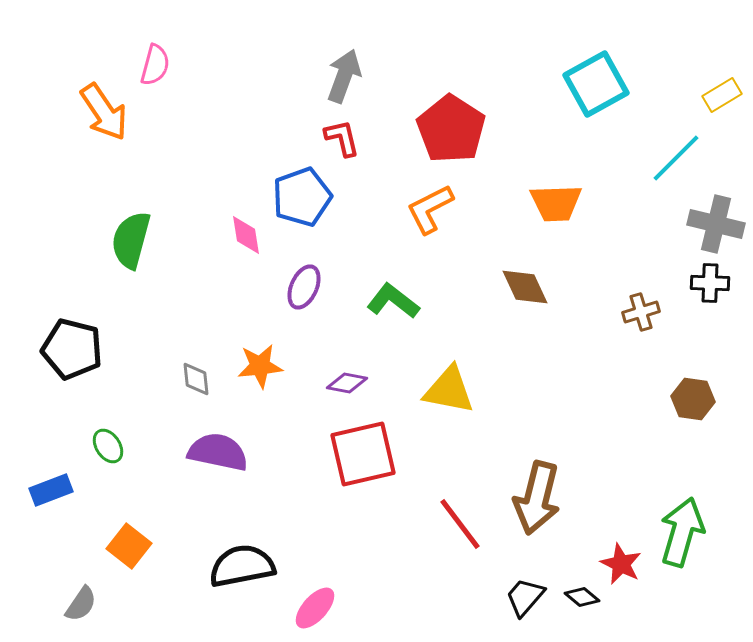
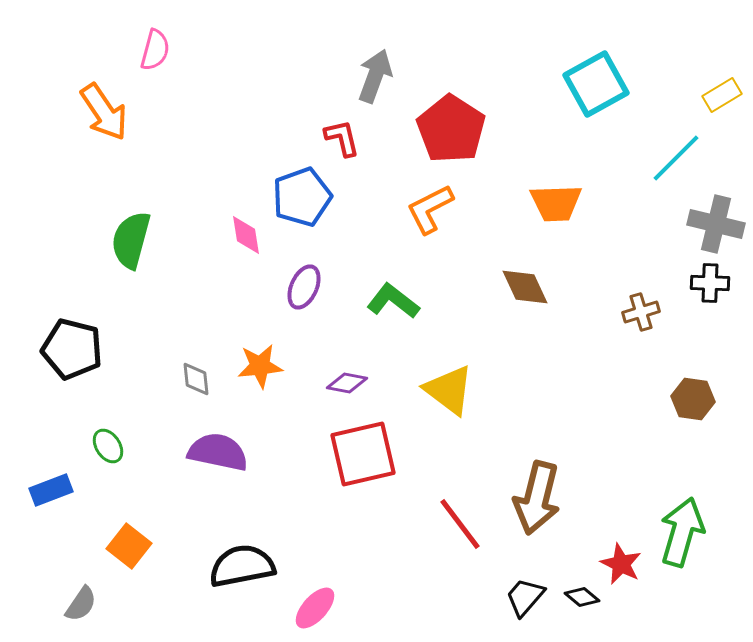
pink semicircle: moved 15 px up
gray arrow: moved 31 px right
yellow triangle: rotated 26 degrees clockwise
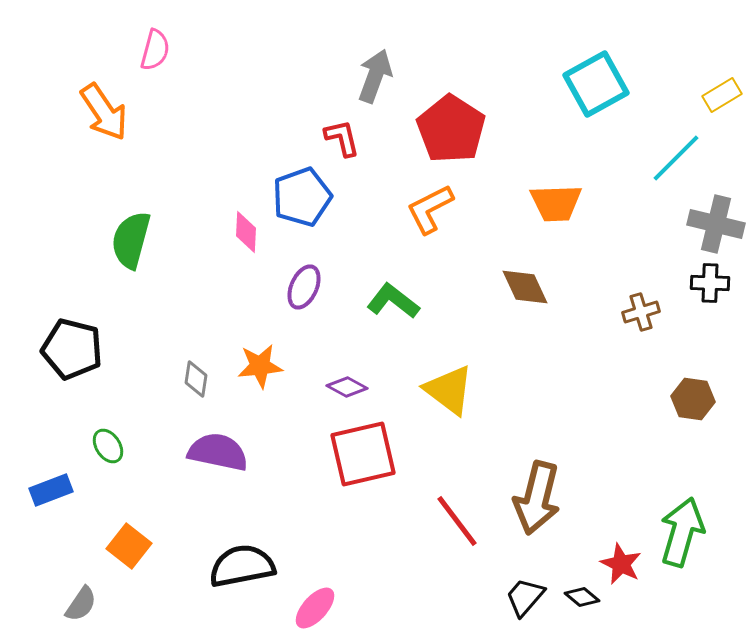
pink diamond: moved 3 px up; rotated 12 degrees clockwise
gray diamond: rotated 15 degrees clockwise
purple diamond: moved 4 px down; rotated 18 degrees clockwise
red line: moved 3 px left, 3 px up
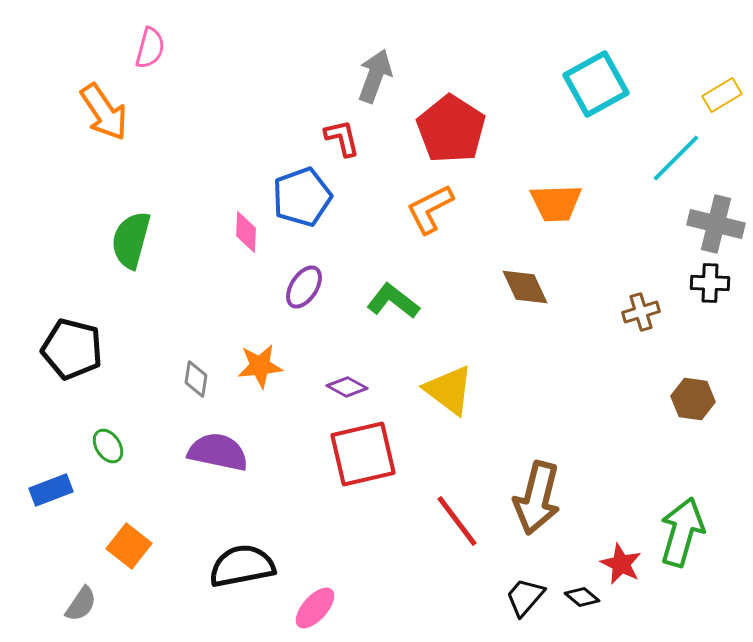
pink semicircle: moved 5 px left, 2 px up
purple ellipse: rotated 9 degrees clockwise
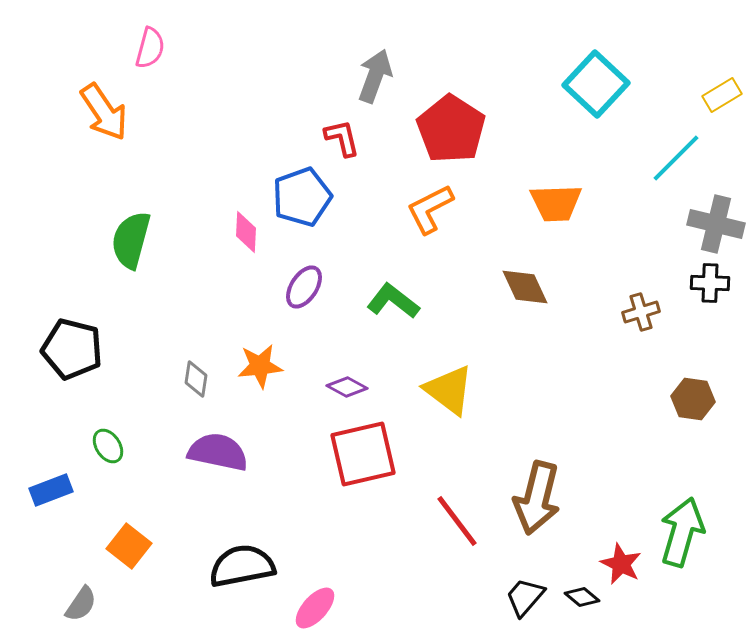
cyan square: rotated 18 degrees counterclockwise
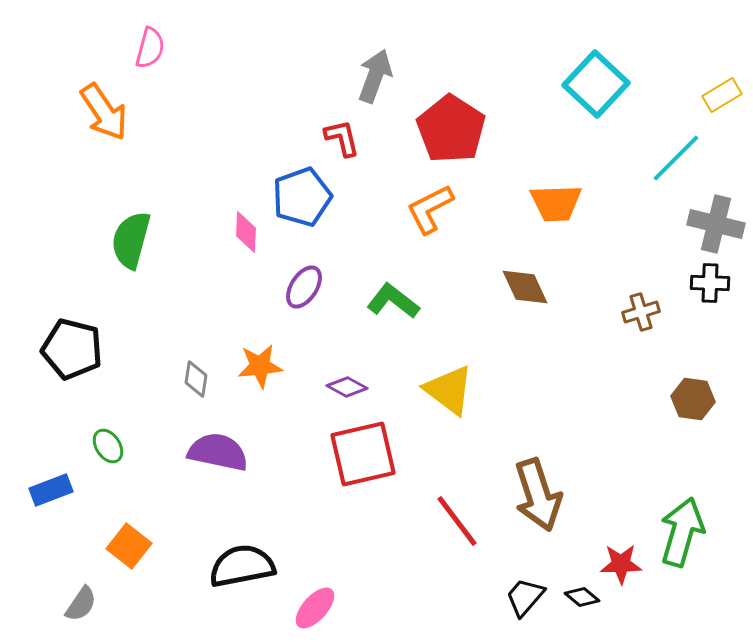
brown arrow: moved 1 px right, 3 px up; rotated 32 degrees counterclockwise
red star: rotated 27 degrees counterclockwise
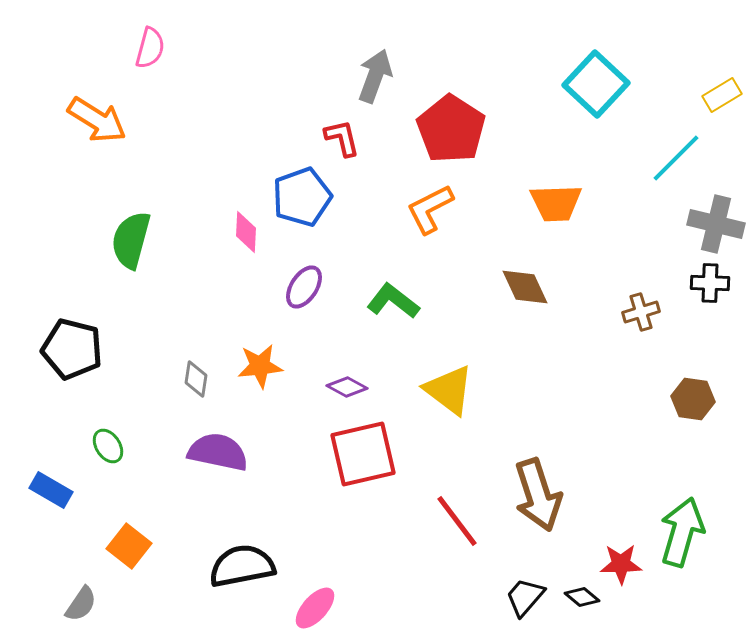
orange arrow: moved 7 px left, 8 px down; rotated 24 degrees counterclockwise
blue rectangle: rotated 51 degrees clockwise
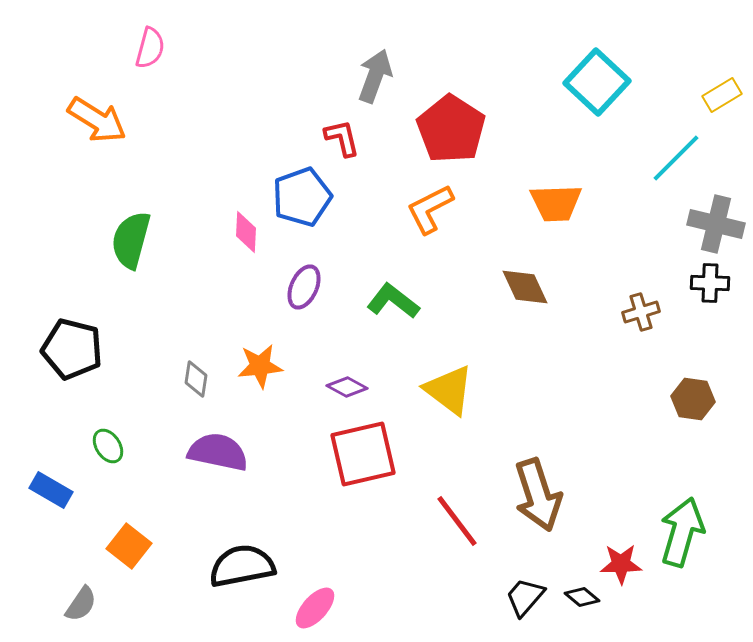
cyan square: moved 1 px right, 2 px up
purple ellipse: rotated 9 degrees counterclockwise
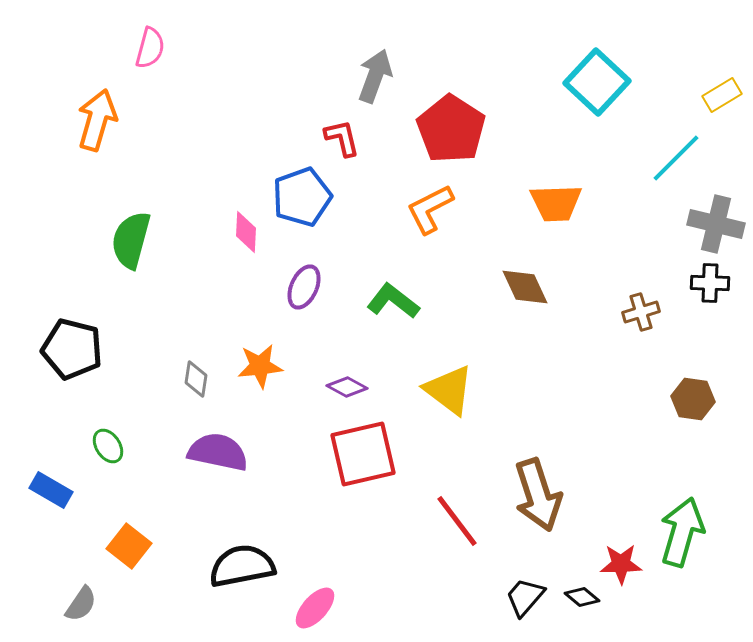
orange arrow: rotated 106 degrees counterclockwise
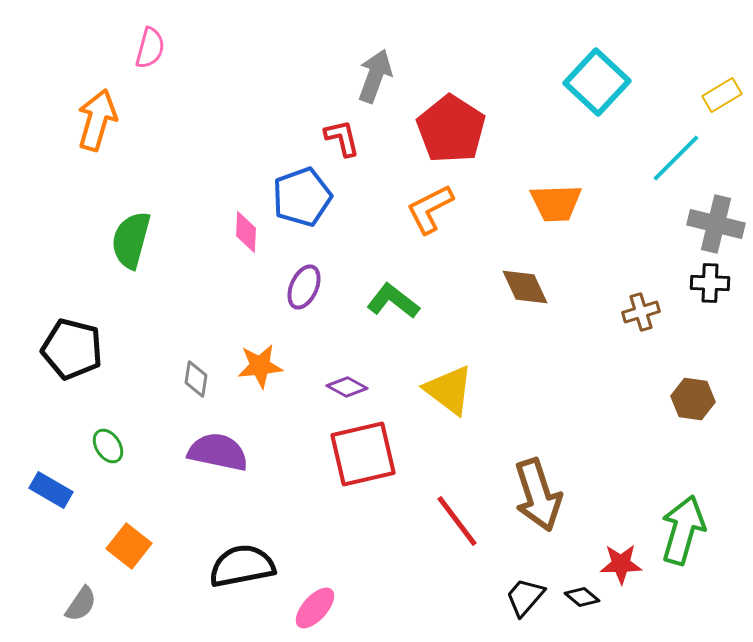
green arrow: moved 1 px right, 2 px up
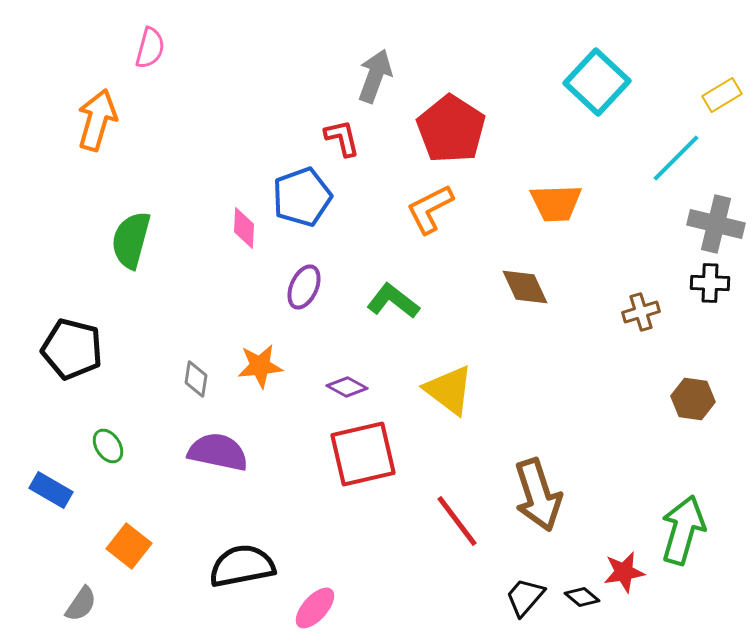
pink diamond: moved 2 px left, 4 px up
red star: moved 3 px right, 8 px down; rotated 9 degrees counterclockwise
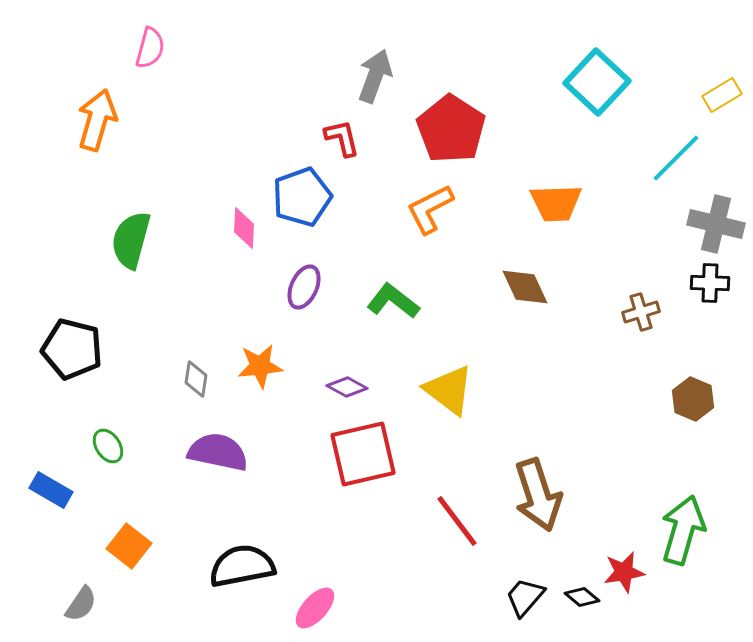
brown hexagon: rotated 15 degrees clockwise
